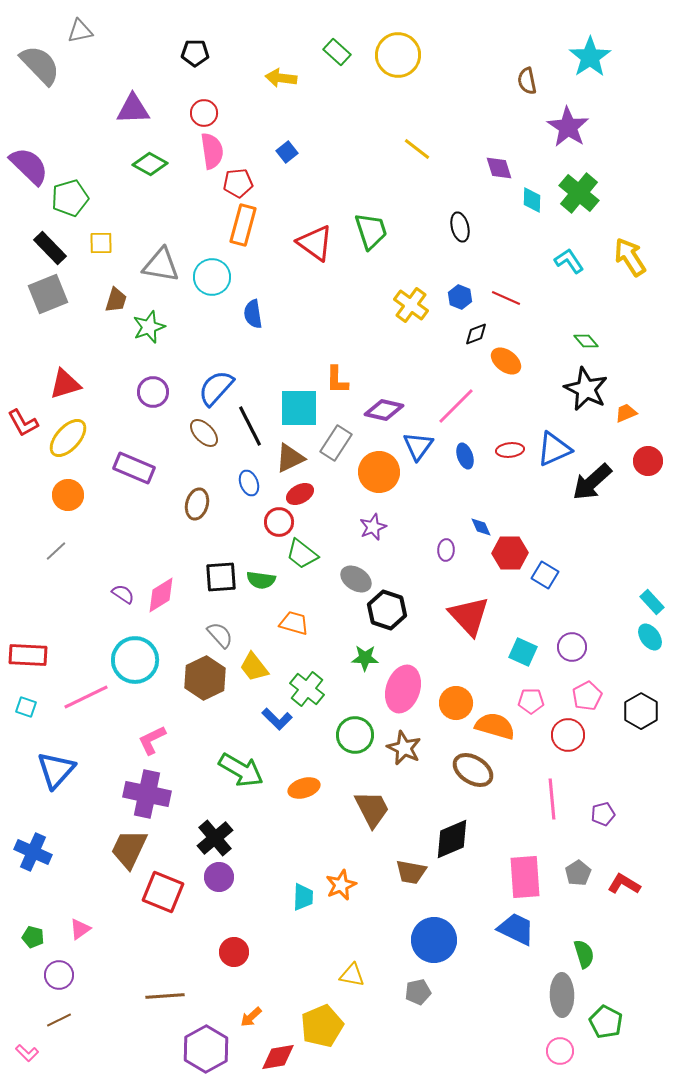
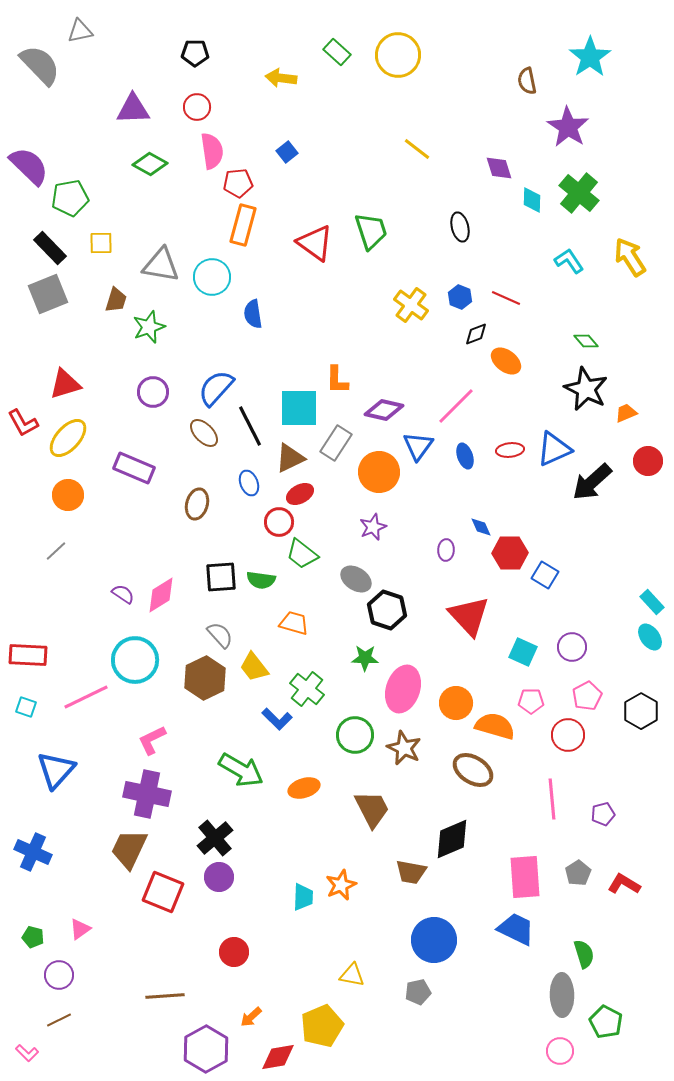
red circle at (204, 113): moved 7 px left, 6 px up
green pentagon at (70, 198): rotated 6 degrees clockwise
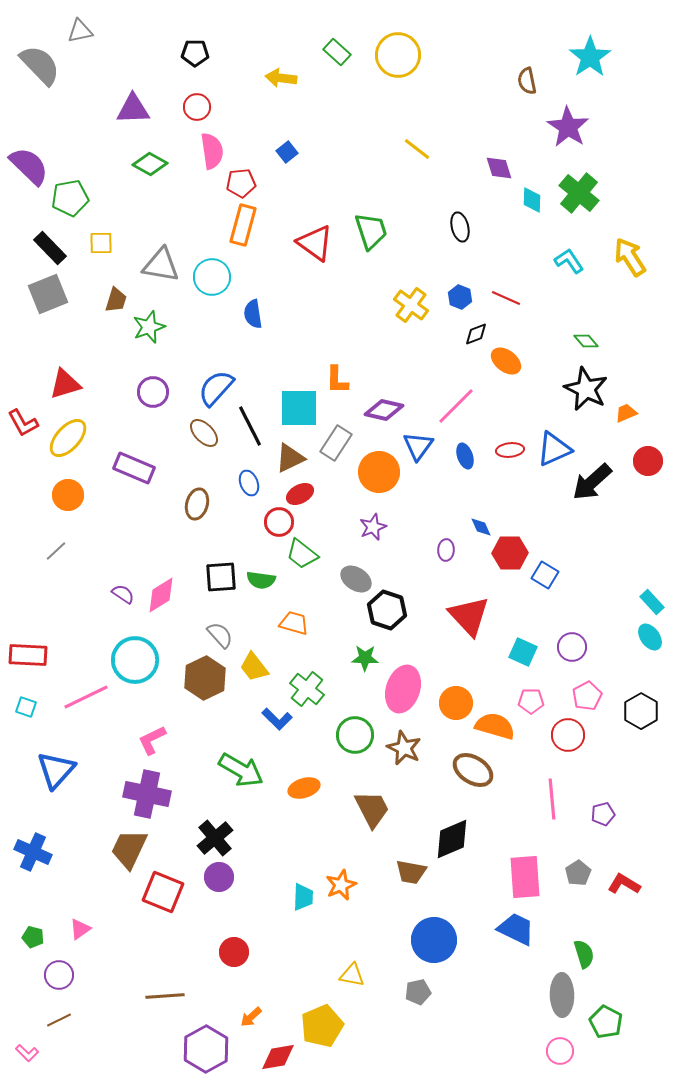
red pentagon at (238, 183): moved 3 px right
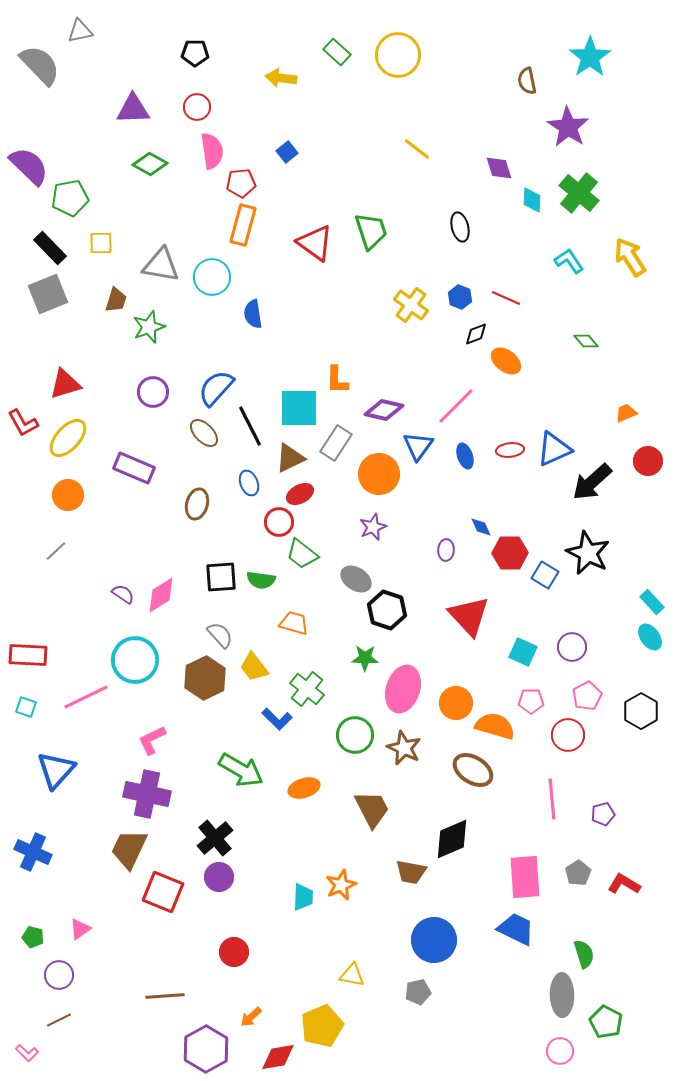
black star at (586, 389): moved 2 px right, 164 px down
orange circle at (379, 472): moved 2 px down
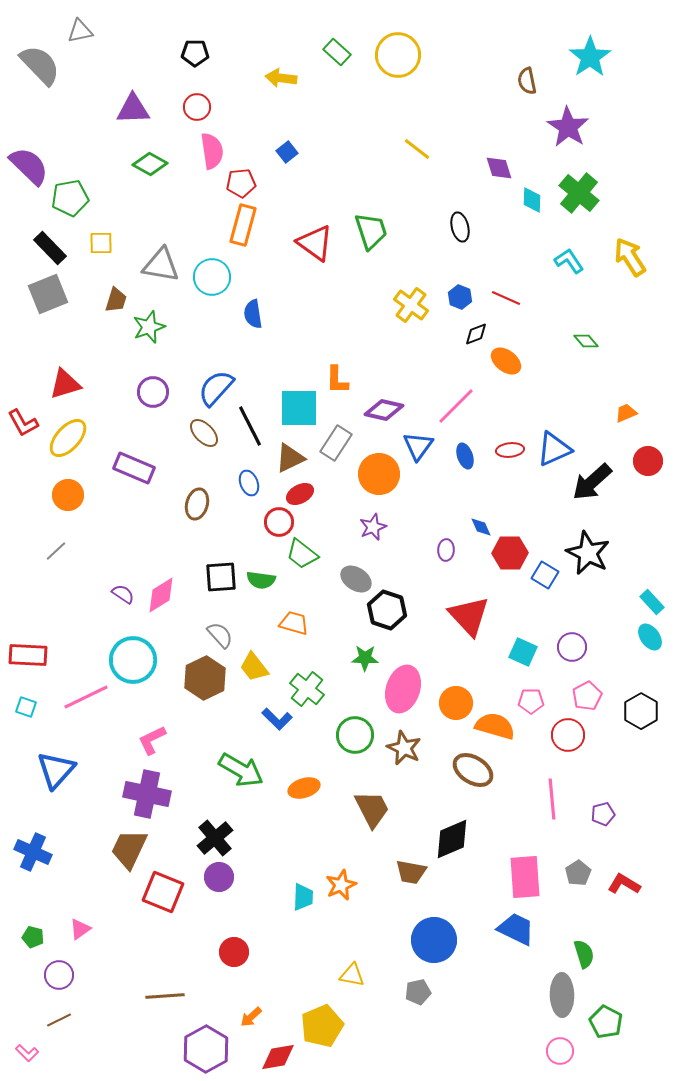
cyan circle at (135, 660): moved 2 px left
